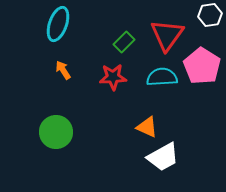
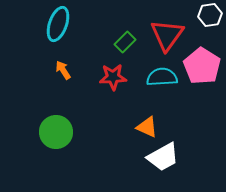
green rectangle: moved 1 px right
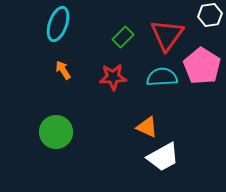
green rectangle: moved 2 px left, 5 px up
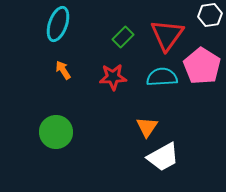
orange triangle: rotated 40 degrees clockwise
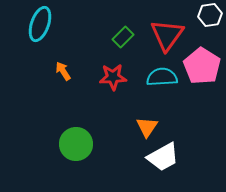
cyan ellipse: moved 18 px left
orange arrow: moved 1 px down
green circle: moved 20 px right, 12 px down
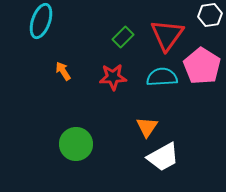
cyan ellipse: moved 1 px right, 3 px up
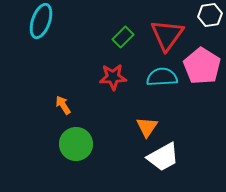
orange arrow: moved 34 px down
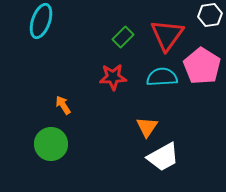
green circle: moved 25 px left
